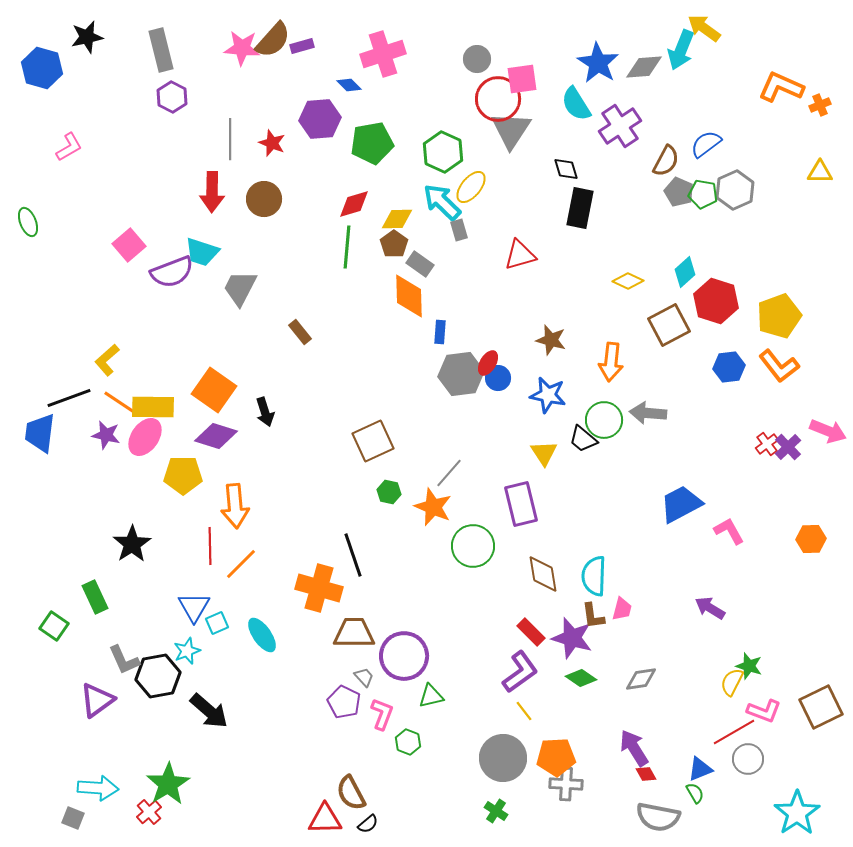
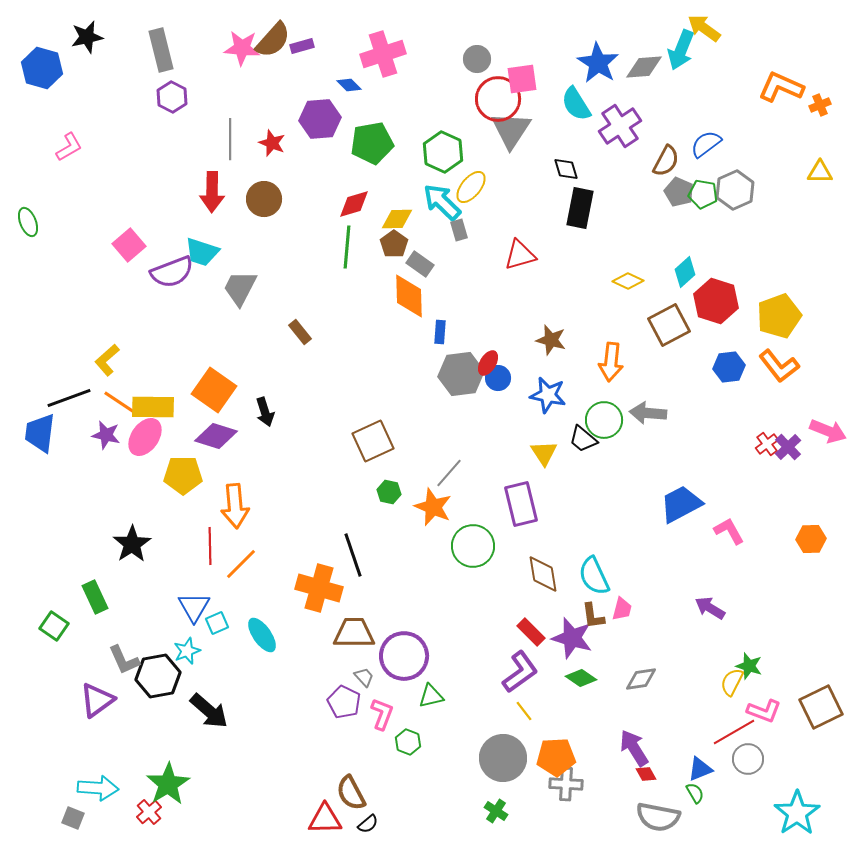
cyan semicircle at (594, 576): rotated 27 degrees counterclockwise
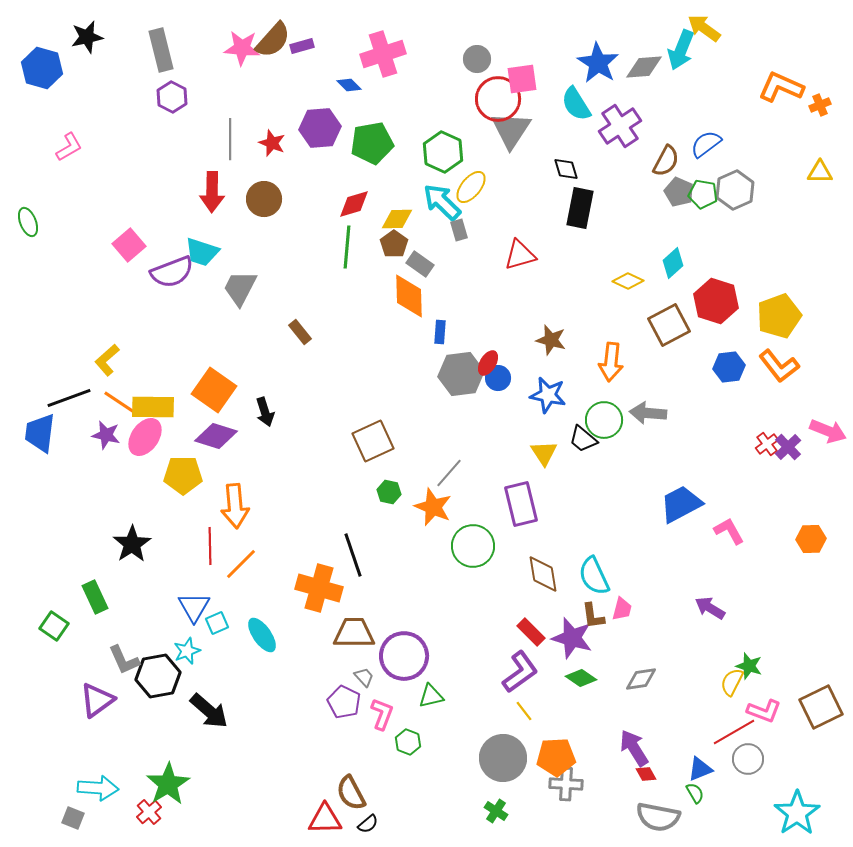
purple hexagon at (320, 119): moved 9 px down
cyan diamond at (685, 272): moved 12 px left, 9 px up
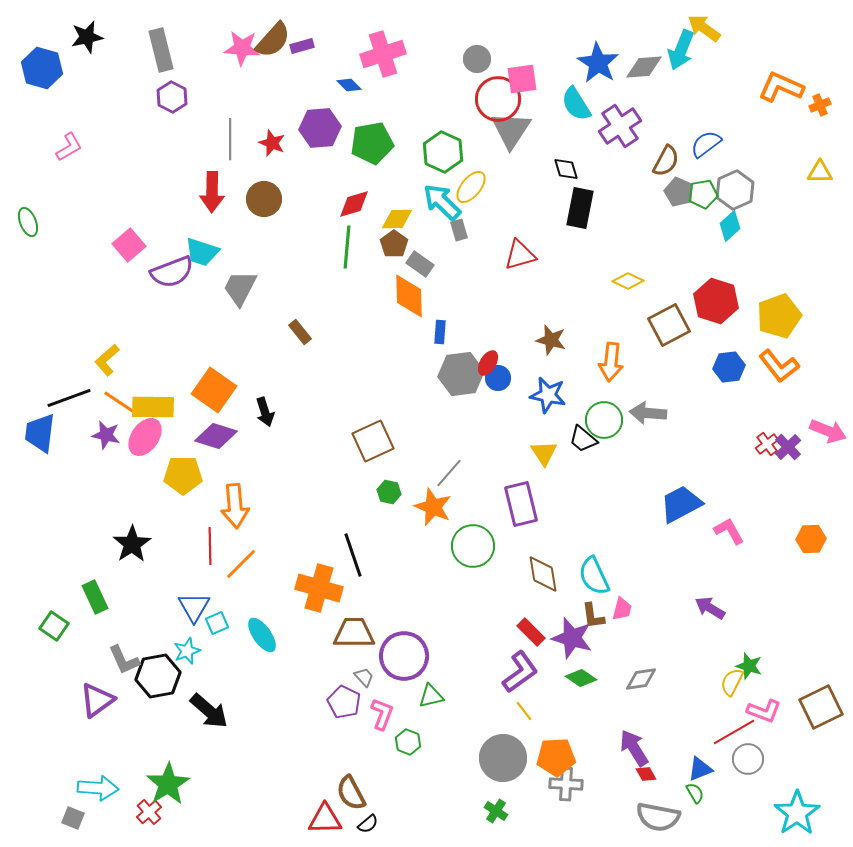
green pentagon at (703, 194): rotated 20 degrees counterclockwise
cyan diamond at (673, 263): moved 57 px right, 37 px up
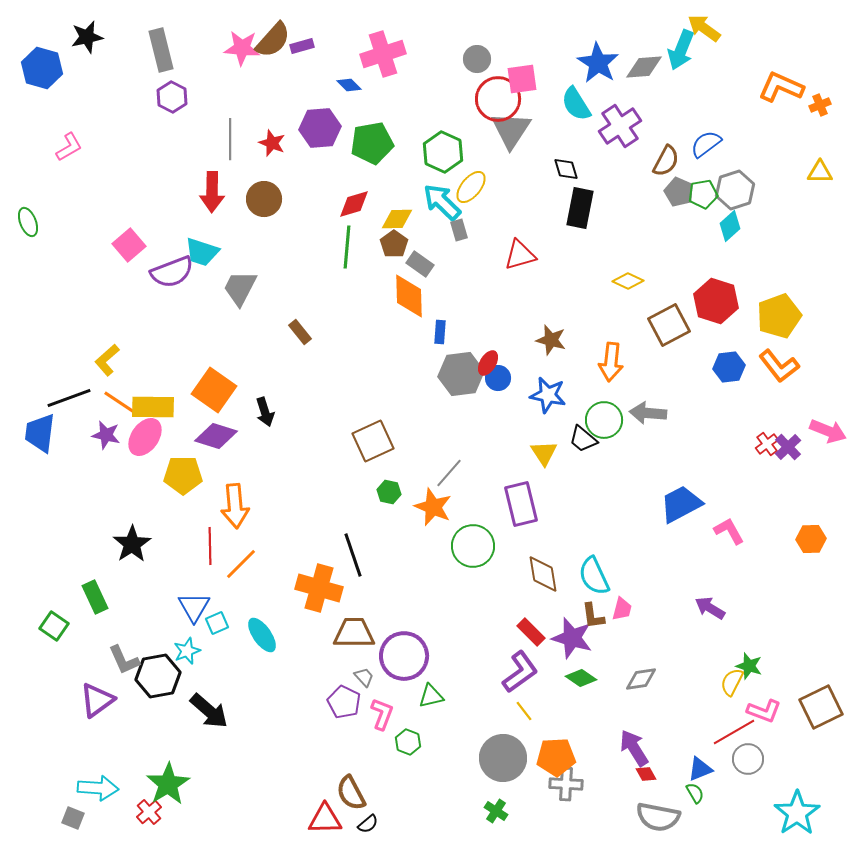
gray hexagon at (735, 190): rotated 6 degrees clockwise
